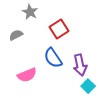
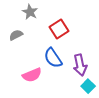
pink semicircle: moved 5 px right
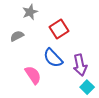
gray star: rotated 21 degrees clockwise
gray semicircle: moved 1 px right, 1 px down
blue semicircle: rotated 10 degrees counterclockwise
pink semicircle: moved 1 px right; rotated 102 degrees counterclockwise
cyan square: moved 1 px left, 1 px down
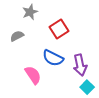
blue semicircle: rotated 20 degrees counterclockwise
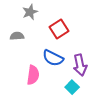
gray semicircle: rotated 24 degrees clockwise
pink semicircle: rotated 42 degrees clockwise
cyan square: moved 15 px left
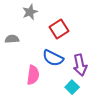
gray semicircle: moved 5 px left, 3 px down
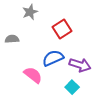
red square: moved 3 px right
blue semicircle: rotated 130 degrees clockwise
purple arrow: rotated 60 degrees counterclockwise
pink semicircle: rotated 60 degrees counterclockwise
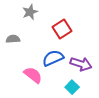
gray semicircle: moved 1 px right
purple arrow: moved 1 px right, 1 px up
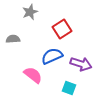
blue semicircle: moved 1 px left, 2 px up
cyan square: moved 3 px left, 1 px down; rotated 24 degrees counterclockwise
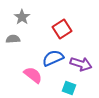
gray star: moved 8 px left, 5 px down; rotated 14 degrees counterclockwise
blue semicircle: moved 1 px right, 2 px down
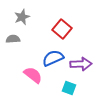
gray star: rotated 14 degrees clockwise
red square: rotated 18 degrees counterclockwise
purple arrow: rotated 20 degrees counterclockwise
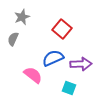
gray semicircle: rotated 64 degrees counterclockwise
